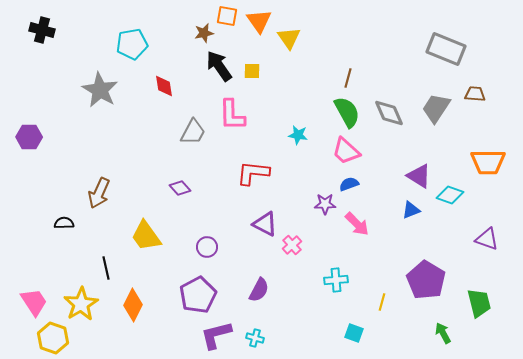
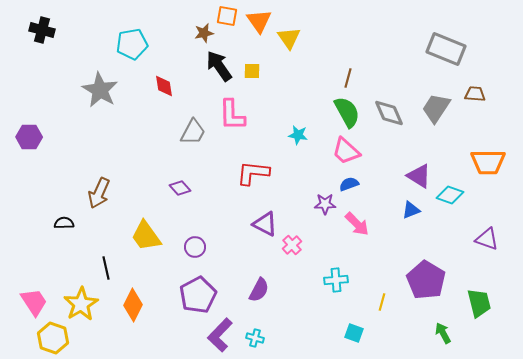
purple circle at (207, 247): moved 12 px left
purple L-shape at (216, 335): moved 4 px right; rotated 32 degrees counterclockwise
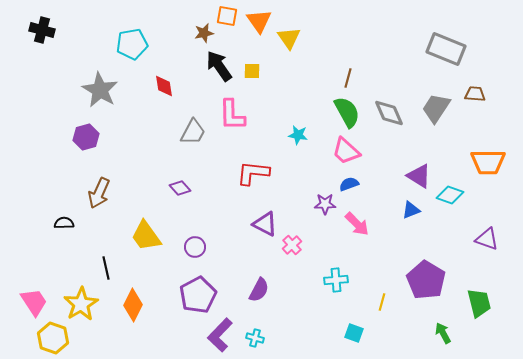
purple hexagon at (29, 137): moved 57 px right; rotated 15 degrees counterclockwise
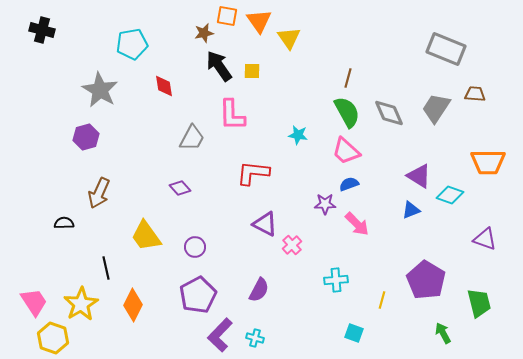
gray trapezoid at (193, 132): moved 1 px left, 6 px down
purple triangle at (487, 239): moved 2 px left
yellow line at (382, 302): moved 2 px up
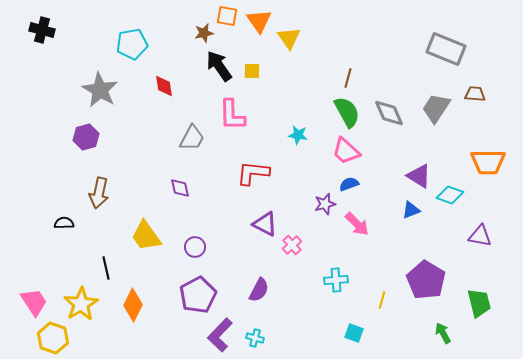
purple diamond at (180, 188): rotated 30 degrees clockwise
brown arrow at (99, 193): rotated 12 degrees counterclockwise
purple star at (325, 204): rotated 15 degrees counterclockwise
purple triangle at (485, 239): moved 5 px left, 3 px up; rotated 10 degrees counterclockwise
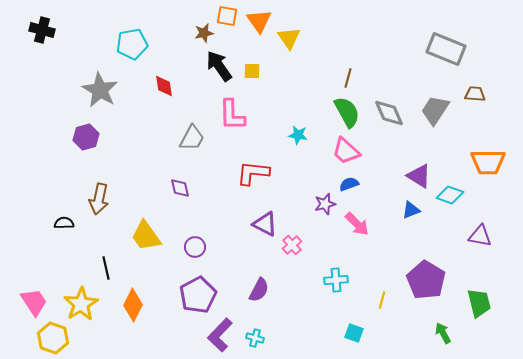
gray trapezoid at (436, 108): moved 1 px left, 2 px down
brown arrow at (99, 193): moved 6 px down
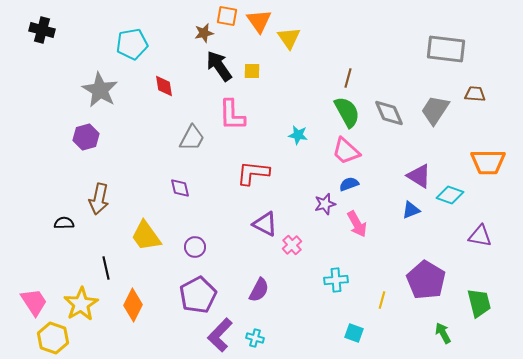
gray rectangle at (446, 49): rotated 15 degrees counterclockwise
pink arrow at (357, 224): rotated 16 degrees clockwise
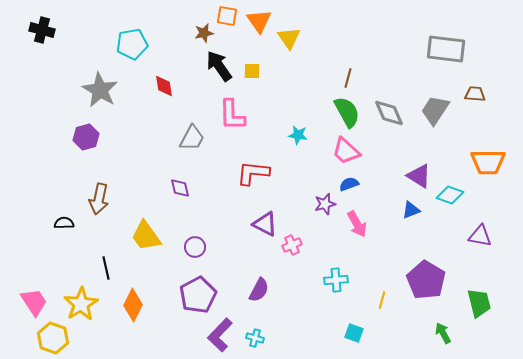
pink cross at (292, 245): rotated 18 degrees clockwise
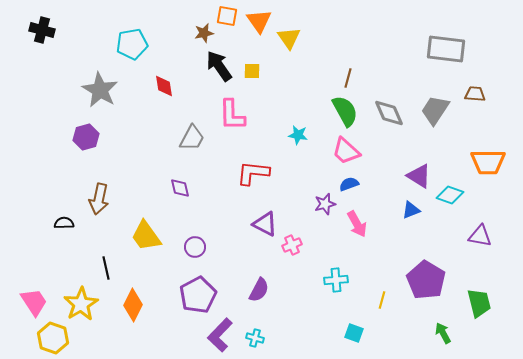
green semicircle at (347, 112): moved 2 px left, 1 px up
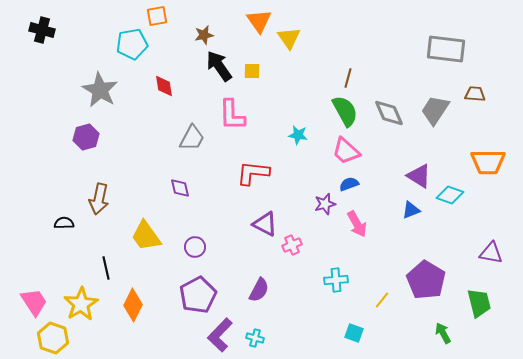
orange square at (227, 16): moved 70 px left; rotated 20 degrees counterclockwise
brown star at (204, 33): moved 2 px down
purple triangle at (480, 236): moved 11 px right, 17 px down
yellow line at (382, 300): rotated 24 degrees clockwise
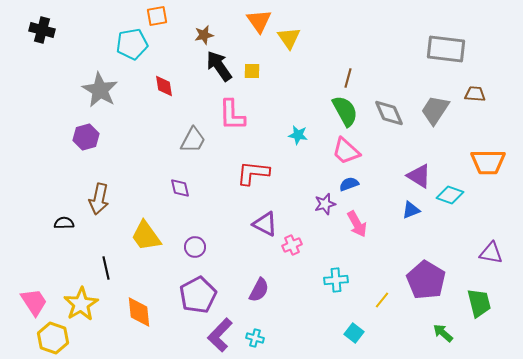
gray trapezoid at (192, 138): moved 1 px right, 2 px down
orange diamond at (133, 305): moved 6 px right, 7 px down; rotated 32 degrees counterclockwise
cyan square at (354, 333): rotated 18 degrees clockwise
green arrow at (443, 333): rotated 20 degrees counterclockwise
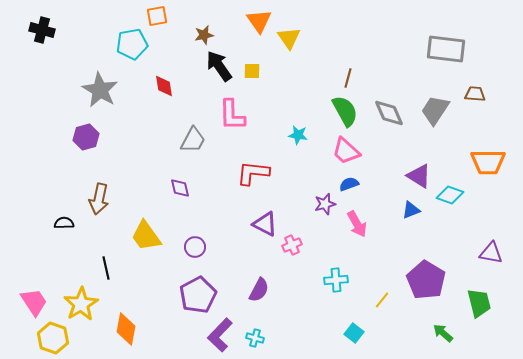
orange diamond at (139, 312): moved 13 px left, 17 px down; rotated 16 degrees clockwise
